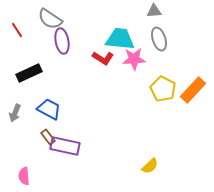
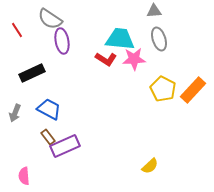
red L-shape: moved 3 px right, 1 px down
black rectangle: moved 3 px right
purple rectangle: rotated 36 degrees counterclockwise
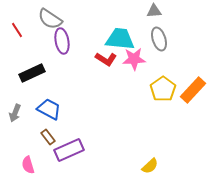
yellow pentagon: rotated 10 degrees clockwise
purple rectangle: moved 4 px right, 4 px down
pink semicircle: moved 4 px right, 11 px up; rotated 12 degrees counterclockwise
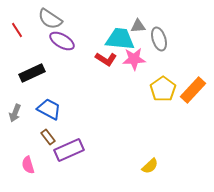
gray triangle: moved 16 px left, 15 px down
purple ellipse: rotated 50 degrees counterclockwise
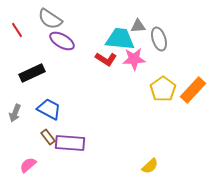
purple rectangle: moved 1 px right, 7 px up; rotated 28 degrees clockwise
pink semicircle: rotated 66 degrees clockwise
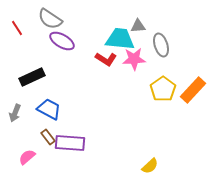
red line: moved 2 px up
gray ellipse: moved 2 px right, 6 px down
black rectangle: moved 4 px down
pink semicircle: moved 1 px left, 8 px up
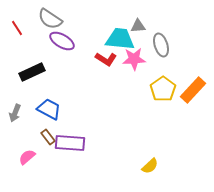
black rectangle: moved 5 px up
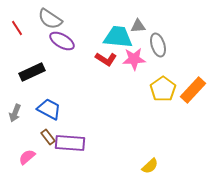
cyan trapezoid: moved 2 px left, 2 px up
gray ellipse: moved 3 px left
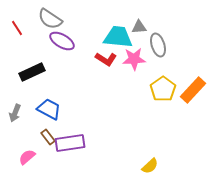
gray triangle: moved 1 px right, 1 px down
purple rectangle: rotated 12 degrees counterclockwise
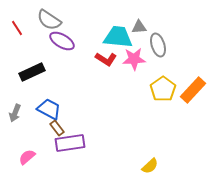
gray semicircle: moved 1 px left, 1 px down
brown rectangle: moved 9 px right, 9 px up
